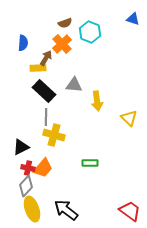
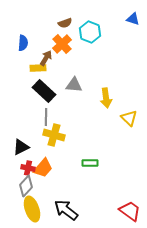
yellow arrow: moved 9 px right, 3 px up
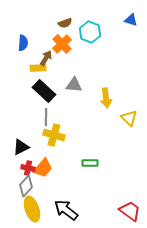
blue triangle: moved 2 px left, 1 px down
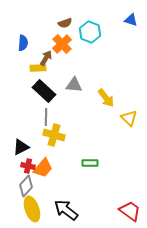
yellow arrow: rotated 30 degrees counterclockwise
red cross: moved 2 px up
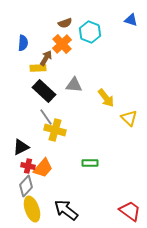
gray line: rotated 36 degrees counterclockwise
yellow cross: moved 1 px right, 5 px up
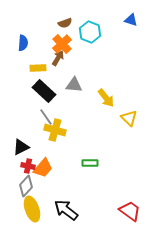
brown arrow: moved 12 px right
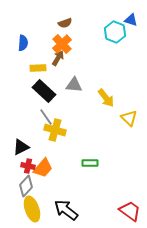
cyan hexagon: moved 25 px right
